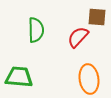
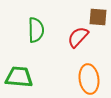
brown square: moved 1 px right
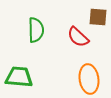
red semicircle: rotated 90 degrees counterclockwise
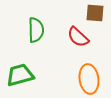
brown square: moved 3 px left, 4 px up
green trapezoid: moved 1 px right, 2 px up; rotated 20 degrees counterclockwise
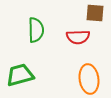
red semicircle: rotated 45 degrees counterclockwise
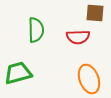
green trapezoid: moved 2 px left, 2 px up
orange ellipse: rotated 12 degrees counterclockwise
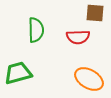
orange ellipse: rotated 40 degrees counterclockwise
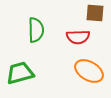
green trapezoid: moved 2 px right
orange ellipse: moved 8 px up
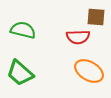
brown square: moved 1 px right, 4 px down
green semicircle: moved 13 px left; rotated 75 degrees counterclockwise
green trapezoid: rotated 124 degrees counterclockwise
